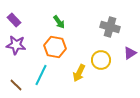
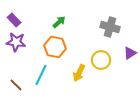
green arrow: rotated 96 degrees counterclockwise
purple star: moved 3 px up
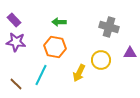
green arrow: rotated 136 degrees counterclockwise
gray cross: moved 1 px left
purple triangle: rotated 32 degrees clockwise
brown line: moved 1 px up
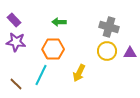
orange hexagon: moved 2 px left, 2 px down; rotated 10 degrees counterclockwise
yellow circle: moved 6 px right, 9 px up
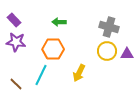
purple triangle: moved 3 px left, 1 px down
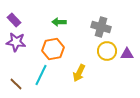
gray cross: moved 8 px left
orange hexagon: rotated 10 degrees counterclockwise
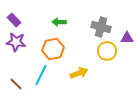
purple triangle: moved 16 px up
yellow arrow: rotated 138 degrees counterclockwise
